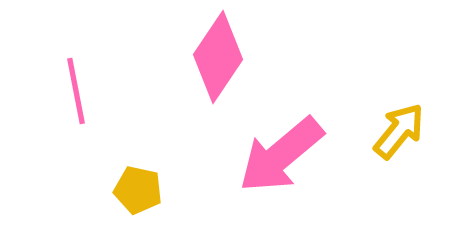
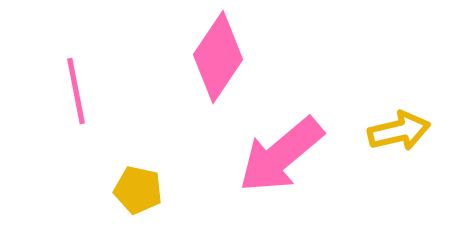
yellow arrow: rotated 38 degrees clockwise
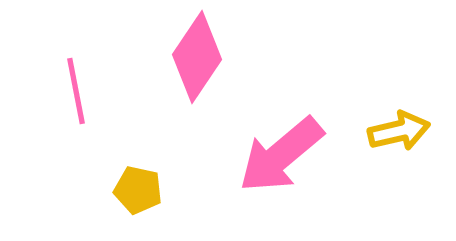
pink diamond: moved 21 px left
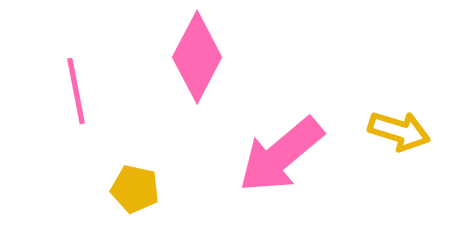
pink diamond: rotated 6 degrees counterclockwise
yellow arrow: rotated 30 degrees clockwise
yellow pentagon: moved 3 px left, 1 px up
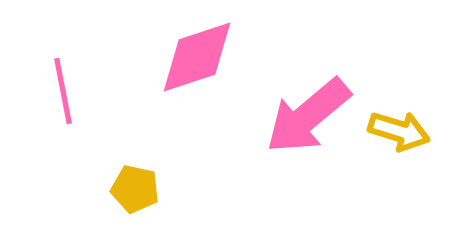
pink diamond: rotated 44 degrees clockwise
pink line: moved 13 px left
pink arrow: moved 27 px right, 39 px up
